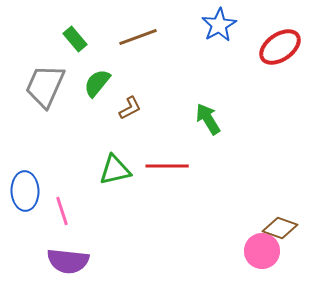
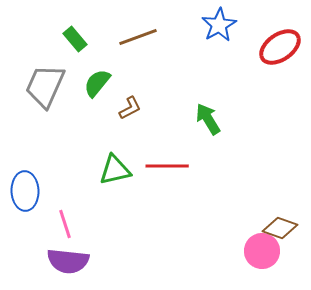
pink line: moved 3 px right, 13 px down
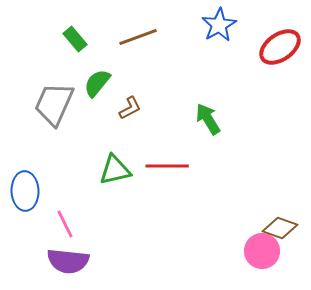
gray trapezoid: moved 9 px right, 18 px down
pink line: rotated 8 degrees counterclockwise
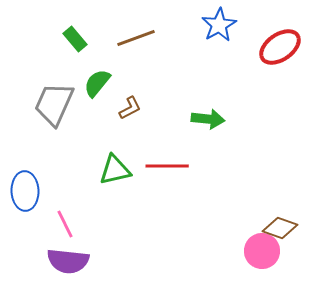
brown line: moved 2 px left, 1 px down
green arrow: rotated 128 degrees clockwise
